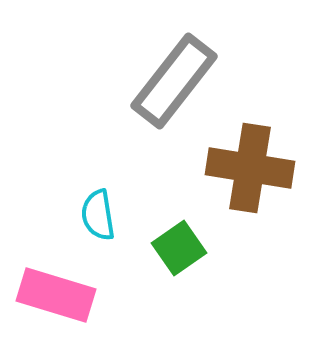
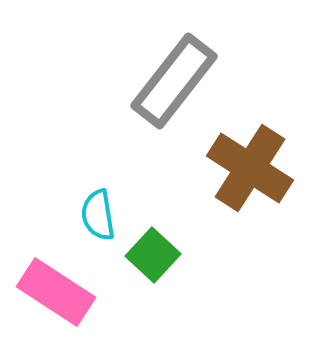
brown cross: rotated 24 degrees clockwise
green square: moved 26 px left, 7 px down; rotated 12 degrees counterclockwise
pink rectangle: moved 3 px up; rotated 16 degrees clockwise
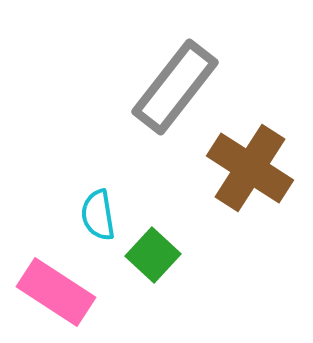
gray rectangle: moved 1 px right, 6 px down
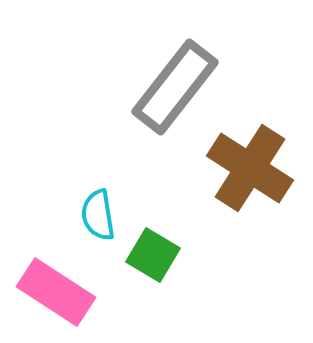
green square: rotated 12 degrees counterclockwise
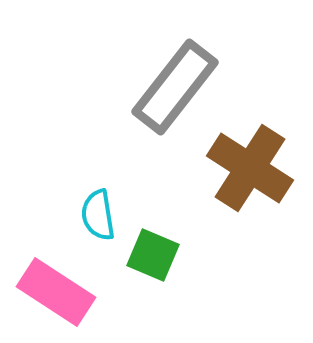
green square: rotated 8 degrees counterclockwise
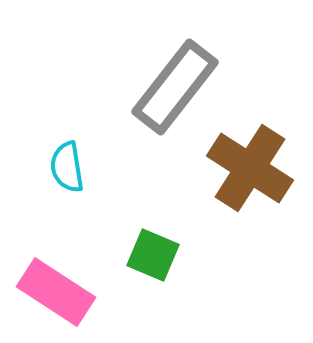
cyan semicircle: moved 31 px left, 48 px up
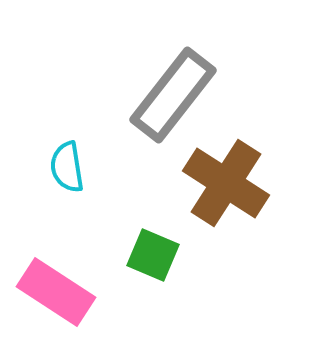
gray rectangle: moved 2 px left, 8 px down
brown cross: moved 24 px left, 15 px down
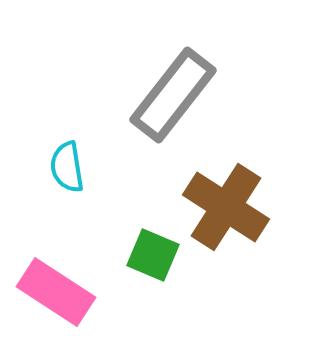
brown cross: moved 24 px down
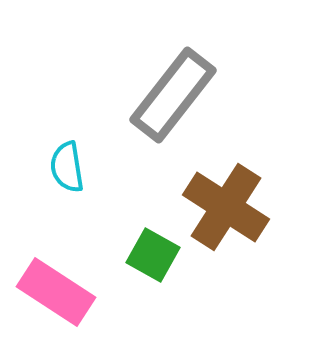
green square: rotated 6 degrees clockwise
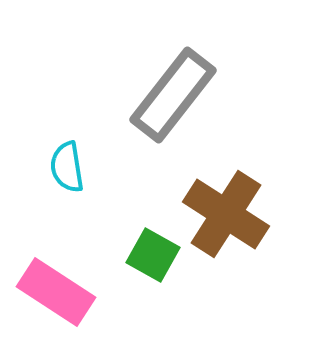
brown cross: moved 7 px down
